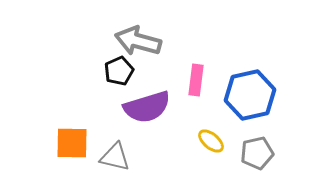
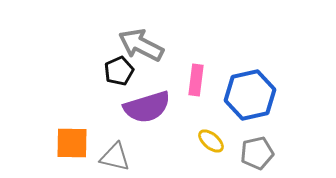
gray arrow: moved 3 px right, 4 px down; rotated 12 degrees clockwise
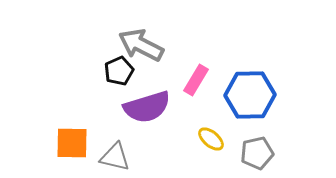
pink rectangle: rotated 24 degrees clockwise
blue hexagon: rotated 12 degrees clockwise
yellow ellipse: moved 2 px up
